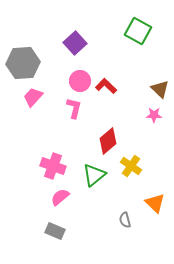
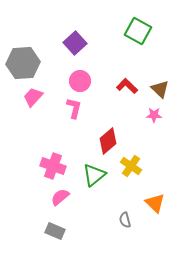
red L-shape: moved 21 px right
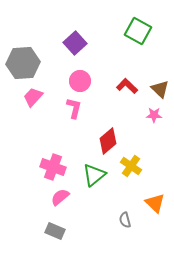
pink cross: moved 1 px down
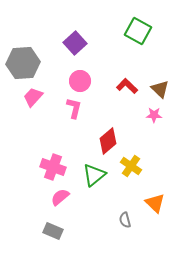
gray rectangle: moved 2 px left
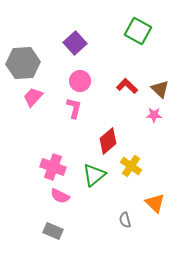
pink semicircle: moved 1 px up; rotated 114 degrees counterclockwise
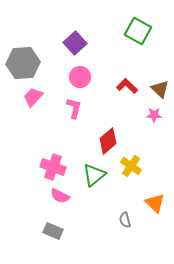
pink circle: moved 4 px up
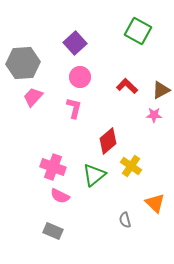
brown triangle: moved 1 px right, 1 px down; rotated 48 degrees clockwise
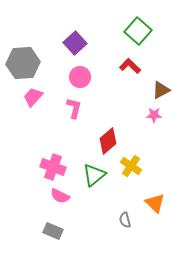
green square: rotated 12 degrees clockwise
red L-shape: moved 3 px right, 20 px up
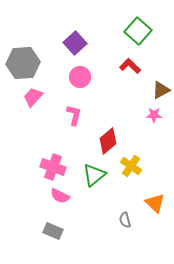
pink L-shape: moved 7 px down
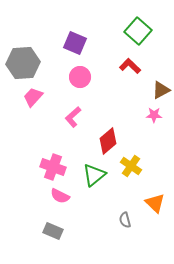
purple square: rotated 25 degrees counterclockwise
pink L-shape: moved 1 px left, 2 px down; rotated 145 degrees counterclockwise
